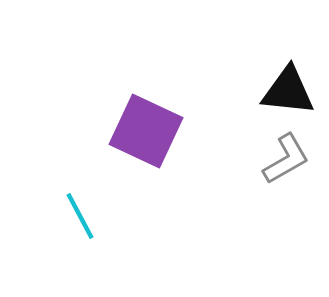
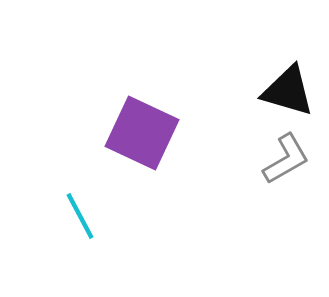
black triangle: rotated 10 degrees clockwise
purple square: moved 4 px left, 2 px down
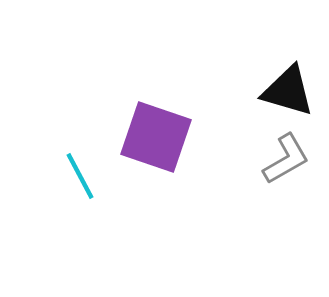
purple square: moved 14 px right, 4 px down; rotated 6 degrees counterclockwise
cyan line: moved 40 px up
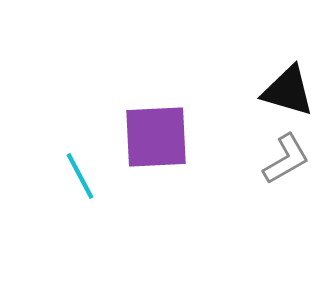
purple square: rotated 22 degrees counterclockwise
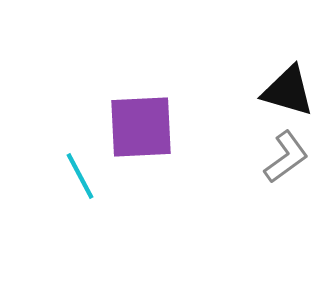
purple square: moved 15 px left, 10 px up
gray L-shape: moved 2 px up; rotated 6 degrees counterclockwise
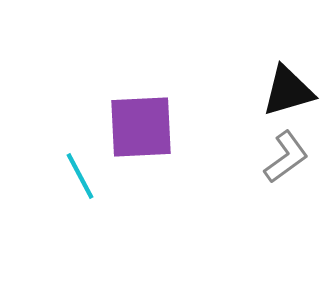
black triangle: rotated 32 degrees counterclockwise
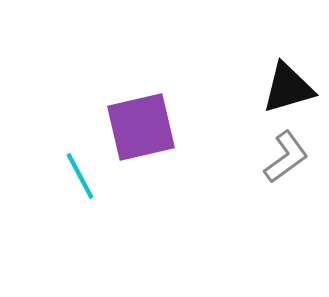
black triangle: moved 3 px up
purple square: rotated 10 degrees counterclockwise
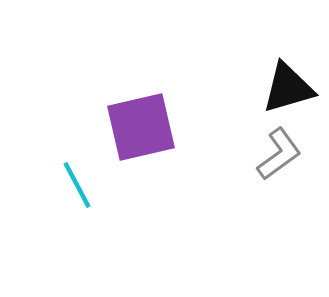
gray L-shape: moved 7 px left, 3 px up
cyan line: moved 3 px left, 9 px down
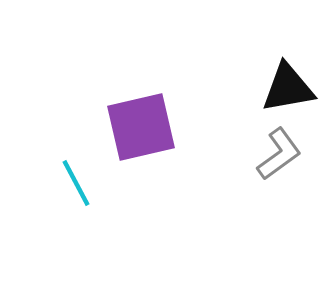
black triangle: rotated 6 degrees clockwise
cyan line: moved 1 px left, 2 px up
